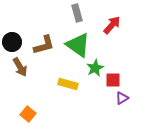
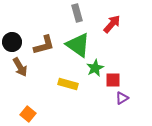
red arrow: moved 1 px up
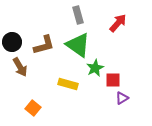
gray rectangle: moved 1 px right, 2 px down
red arrow: moved 6 px right, 1 px up
orange square: moved 5 px right, 6 px up
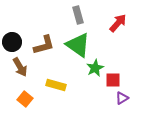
yellow rectangle: moved 12 px left, 1 px down
orange square: moved 8 px left, 9 px up
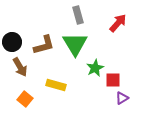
green triangle: moved 3 px left, 1 px up; rotated 24 degrees clockwise
